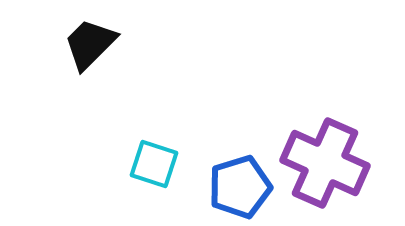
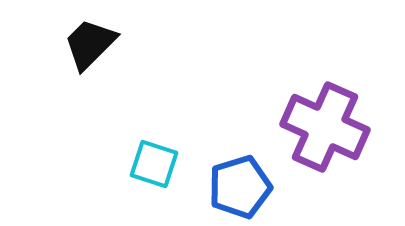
purple cross: moved 36 px up
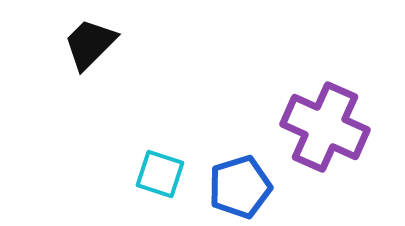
cyan square: moved 6 px right, 10 px down
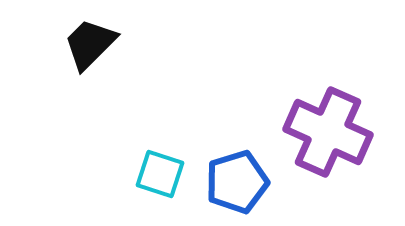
purple cross: moved 3 px right, 5 px down
blue pentagon: moved 3 px left, 5 px up
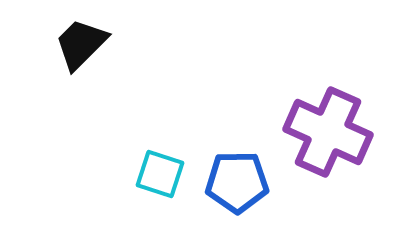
black trapezoid: moved 9 px left
blue pentagon: rotated 16 degrees clockwise
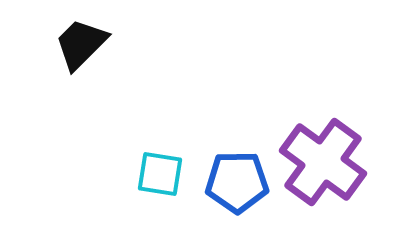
purple cross: moved 5 px left, 30 px down; rotated 12 degrees clockwise
cyan square: rotated 9 degrees counterclockwise
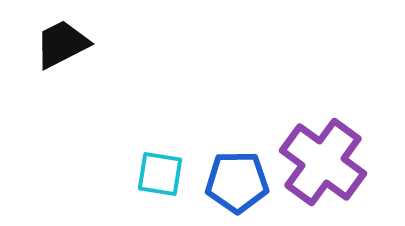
black trapezoid: moved 19 px left; rotated 18 degrees clockwise
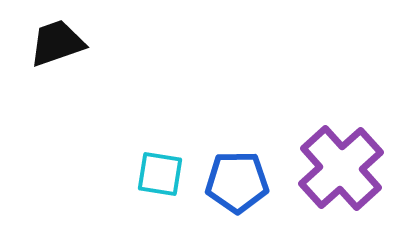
black trapezoid: moved 5 px left, 1 px up; rotated 8 degrees clockwise
purple cross: moved 18 px right, 6 px down; rotated 12 degrees clockwise
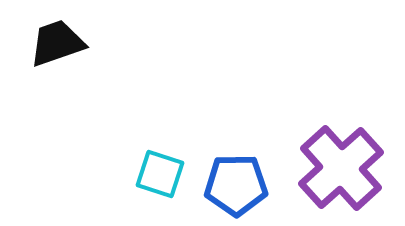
cyan square: rotated 9 degrees clockwise
blue pentagon: moved 1 px left, 3 px down
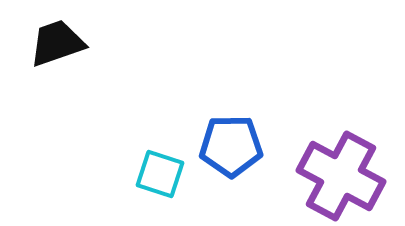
purple cross: moved 8 px down; rotated 20 degrees counterclockwise
blue pentagon: moved 5 px left, 39 px up
